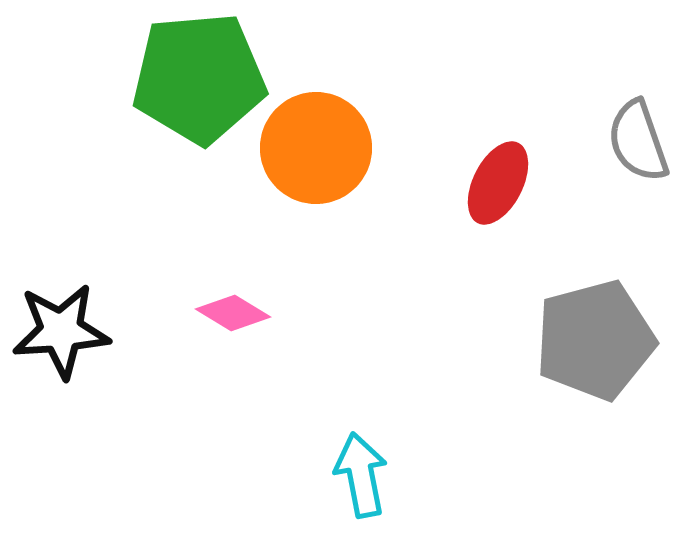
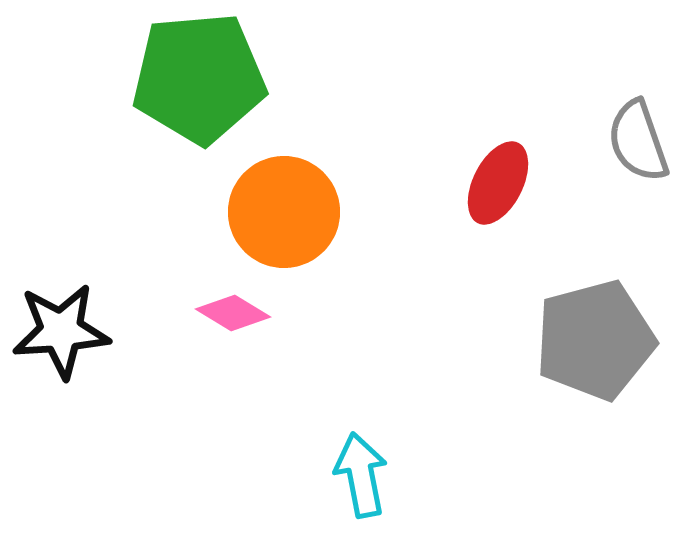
orange circle: moved 32 px left, 64 px down
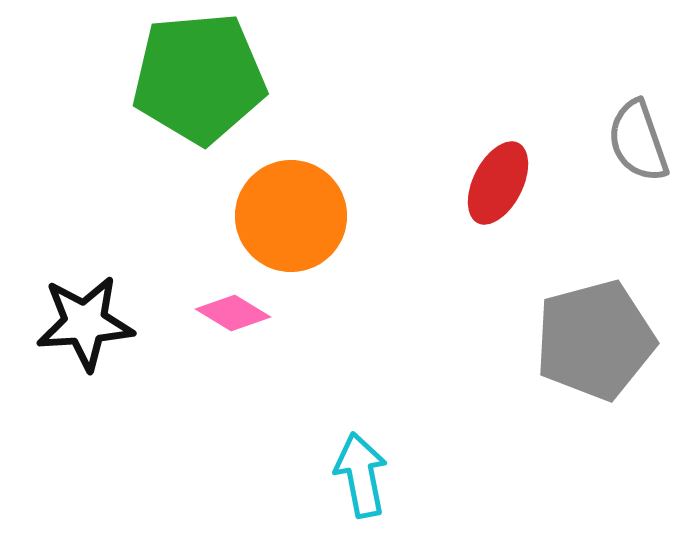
orange circle: moved 7 px right, 4 px down
black star: moved 24 px right, 8 px up
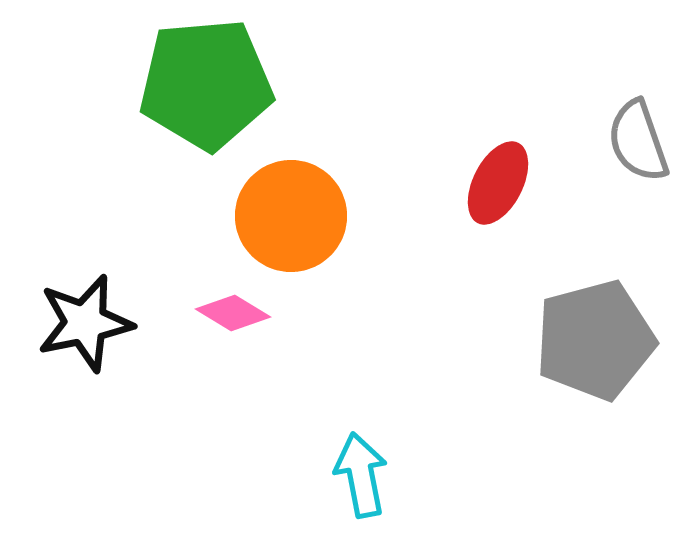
green pentagon: moved 7 px right, 6 px down
black star: rotated 8 degrees counterclockwise
